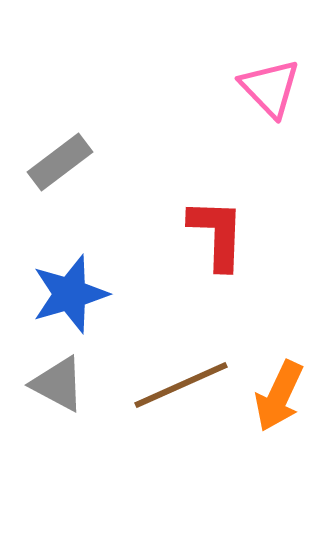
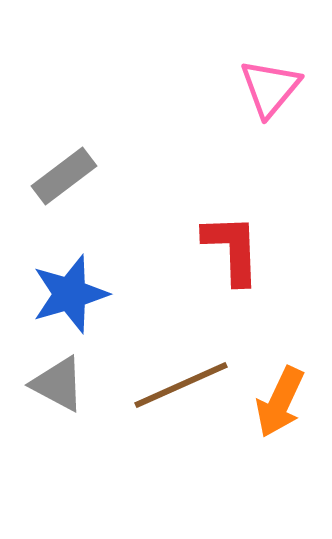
pink triangle: rotated 24 degrees clockwise
gray rectangle: moved 4 px right, 14 px down
red L-shape: moved 15 px right, 15 px down; rotated 4 degrees counterclockwise
orange arrow: moved 1 px right, 6 px down
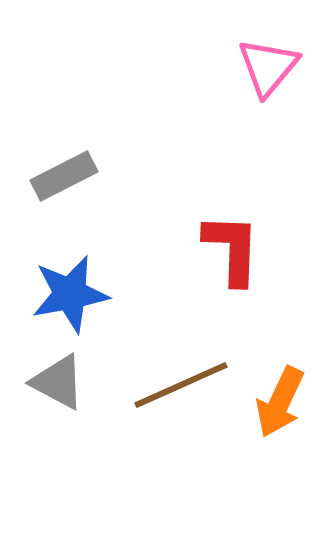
pink triangle: moved 2 px left, 21 px up
gray rectangle: rotated 10 degrees clockwise
red L-shape: rotated 4 degrees clockwise
blue star: rotated 6 degrees clockwise
gray triangle: moved 2 px up
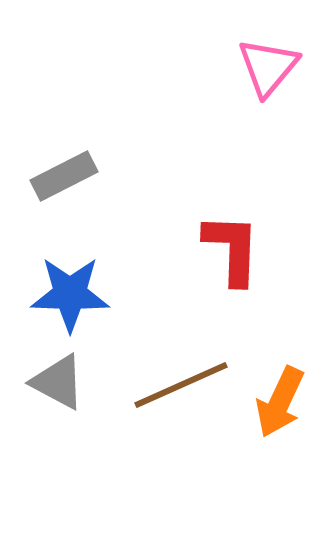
blue star: rotated 12 degrees clockwise
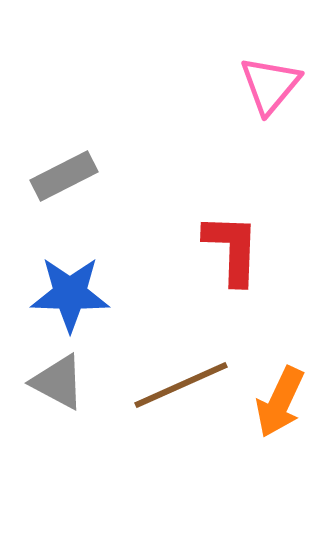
pink triangle: moved 2 px right, 18 px down
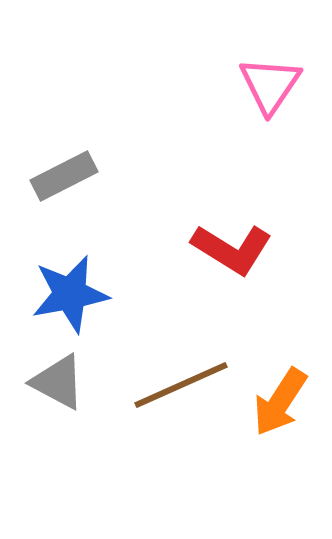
pink triangle: rotated 6 degrees counterclockwise
red L-shape: rotated 120 degrees clockwise
blue star: rotated 12 degrees counterclockwise
orange arrow: rotated 8 degrees clockwise
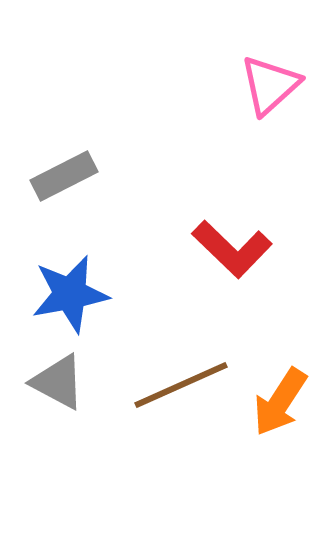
pink triangle: rotated 14 degrees clockwise
red L-shape: rotated 12 degrees clockwise
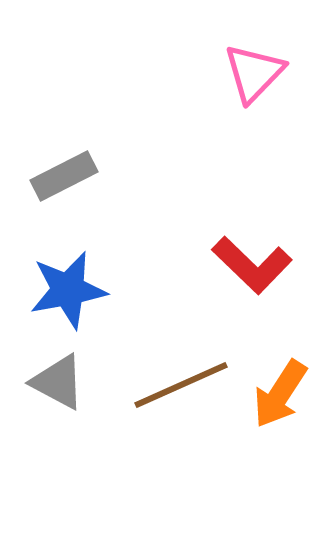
pink triangle: moved 16 px left, 12 px up; rotated 4 degrees counterclockwise
red L-shape: moved 20 px right, 16 px down
blue star: moved 2 px left, 4 px up
orange arrow: moved 8 px up
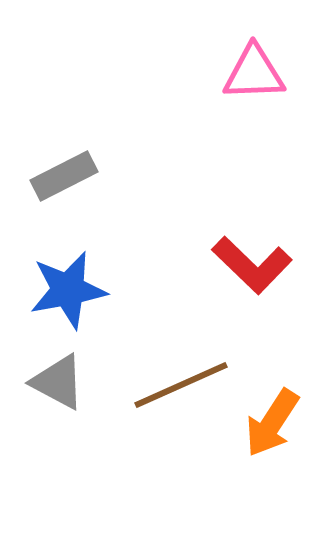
pink triangle: rotated 44 degrees clockwise
orange arrow: moved 8 px left, 29 px down
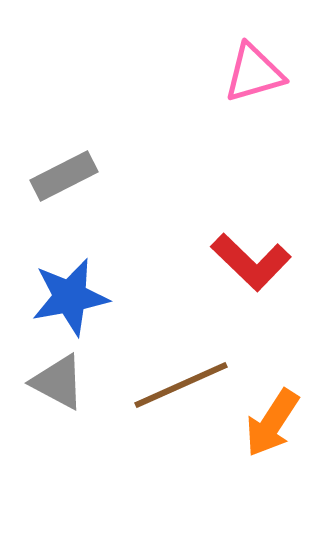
pink triangle: rotated 14 degrees counterclockwise
red L-shape: moved 1 px left, 3 px up
blue star: moved 2 px right, 7 px down
